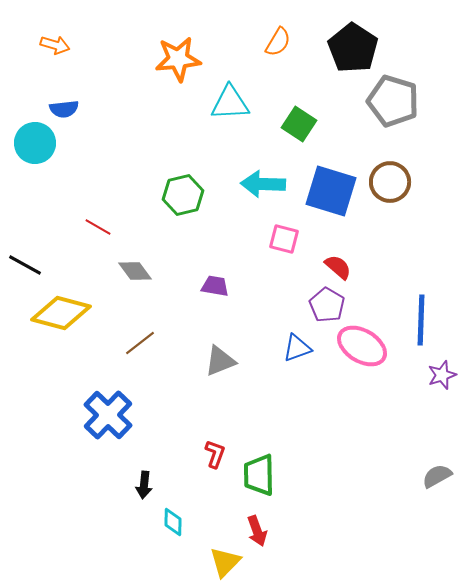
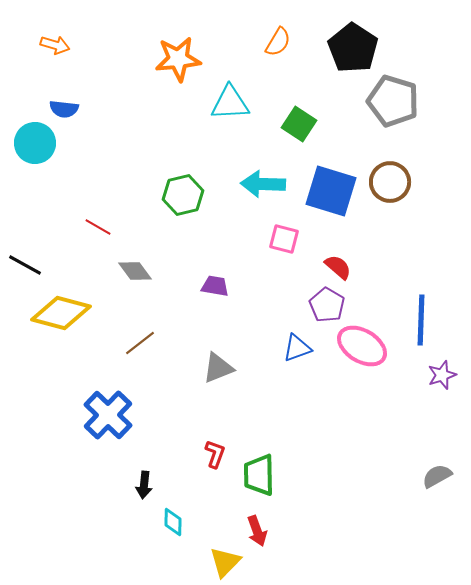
blue semicircle: rotated 12 degrees clockwise
gray triangle: moved 2 px left, 7 px down
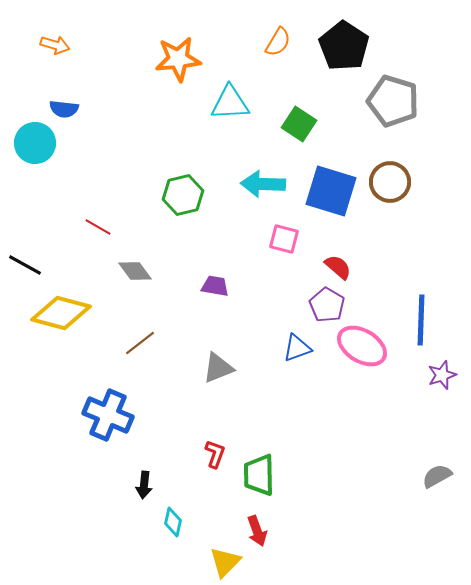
black pentagon: moved 9 px left, 2 px up
blue cross: rotated 21 degrees counterclockwise
cyan diamond: rotated 12 degrees clockwise
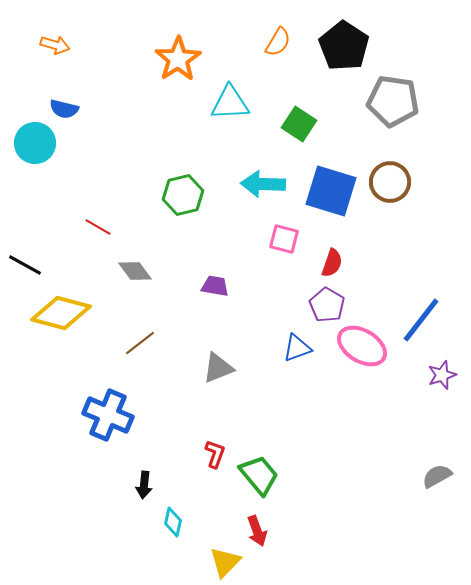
orange star: rotated 27 degrees counterclockwise
gray pentagon: rotated 9 degrees counterclockwise
blue semicircle: rotated 8 degrees clockwise
red semicircle: moved 6 px left, 4 px up; rotated 68 degrees clockwise
blue line: rotated 36 degrees clockwise
green trapezoid: rotated 141 degrees clockwise
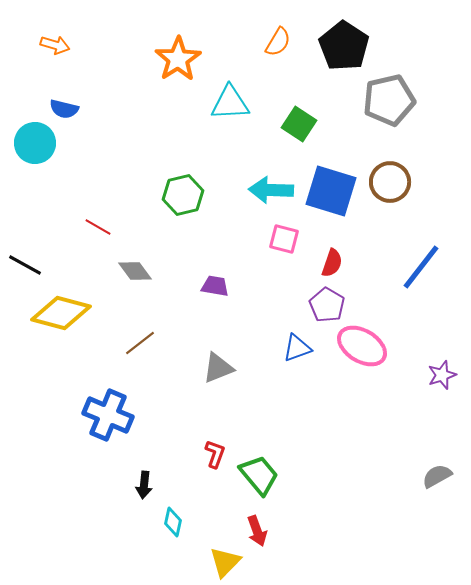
gray pentagon: moved 4 px left, 1 px up; rotated 21 degrees counterclockwise
cyan arrow: moved 8 px right, 6 px down
blue line: moved 53 px up
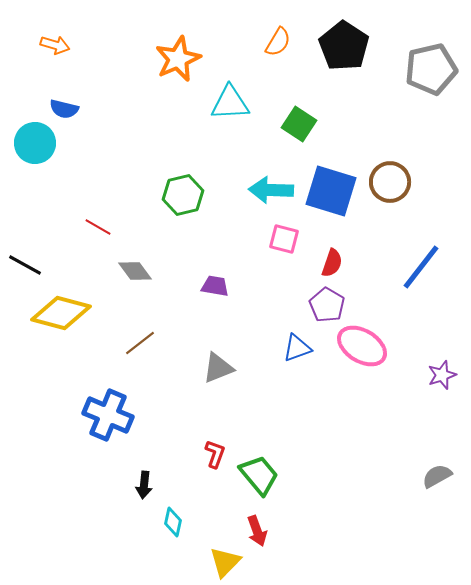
orange star: rotated 9 degrees clockwise
gray pentagon: moved 42 px right, 31 px up
